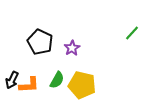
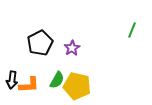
green line: moved 3 px up; rotated 21 degrees counterclockwise
black pentagon: moved 1 px down; rotated 20 degrees clockwise
black arrow: rotated 18 degrees counterclockwise
yellow pentagon: moved 5 px left, 1 px down
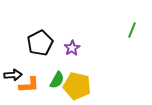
black arrow: moved 1 px right, 5 px up; rotated 102 degrees counterclockwise
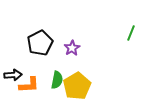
green line: moved 1 px left, 3 px down
green semicircle: rotated 18 degrees counterclockwise
yellow pentagon: rotated 28 degrees clockwise
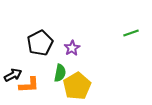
green line: rotated 49 degrees clockwise
black arrow: rotated 24 degrees counterclockwise
green semicircle: moved 3 px right, 7 px up
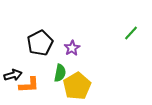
green line: rotated 28 degrees counterclockwise
black arrow: rotated 12 degrees clockwise
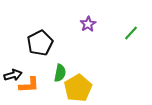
purple star: moved 16 px right, 24 px up
yellow pentagon: moved 1 px right, 2 px down
